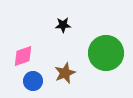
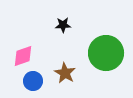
brown star: rotated 20 degrees counterclockwise
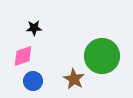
black star: moved 29 px left, 3 px down
green circle: moved 4 px left, 3 px down
brown star: moved 9 px right, 6 px down
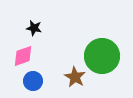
black star: rotated 14 degrees clockwise
brown star: moved 1 px right, 2 px up
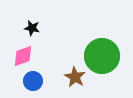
black star: moved 2 px left
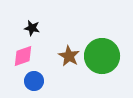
brown star: moved 6 px left, 21 px up
blue circle: moved 1 px right
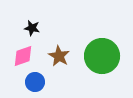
brown star: moved 10 px left
blue circle: moved 1 px right, 1 px down
